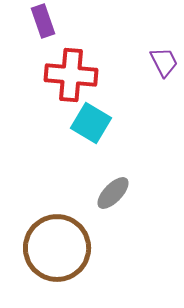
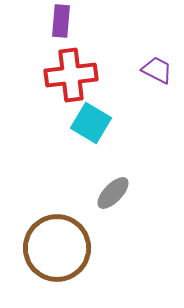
purple rectangle: moved 18 px right; rotated 24 degrees clockwise
purple trapezoid: moved 7 px left, 8 px down; rotated 36 degrees counterclockwise
red cross: rotated 12 degrees counterclockwise
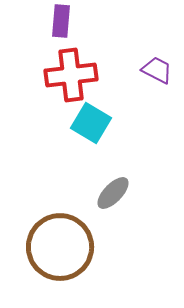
brown circle: moved 3 px right, 1 px up
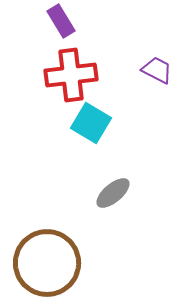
purple rectangle: rotated 36 degrees counterclockwise
gray ellipse: rotated 6 degrees clockwise
brown circle: moved 13 px left, 16 px down
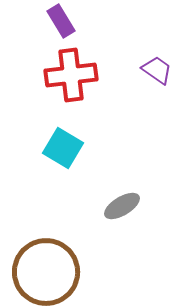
purple trapezoid: rotated 8 degrees clockwise
cyan square: moved 28 px left, 25 px down
gray ellipse: moved 9 px right, 13 px down; rotated 9 degrees clockwise
brown circle: moved 1 px left, 9 px down
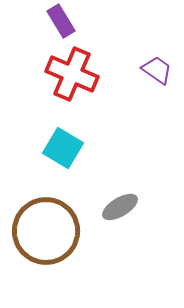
red cross: moved 1 px right, 1 px up; rotated 30 degrees clockwise
gray ellipse: moved 2 px left, 1 px down
brown circle: moved 41 px up
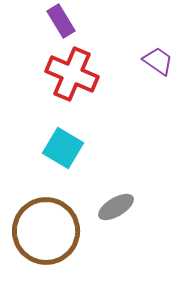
purple trapezoid: moved 1 px right, 9 px up
gray ellipse: moved 4 px left
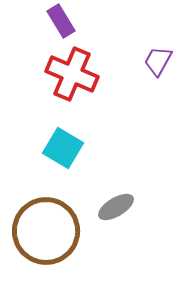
purple trapezoid: rotated 96 degrees counterclockwise
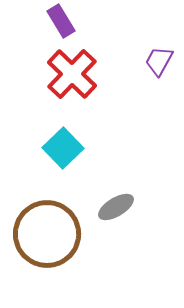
purple trapezoid: moved 1 px right
red cross: rotated 21 degrees clockwise
cyan square: rotated 15 degrees clockwise
brown circle: moved 1 px right, 3 px down
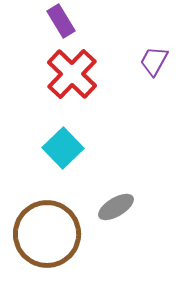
purple trapezoid: moved 5 px left
